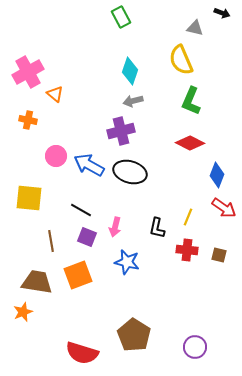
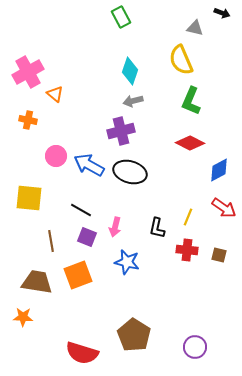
blue diamond: moved 2 px right, 5 px up; rotated 40 degrees clockwise
orange star: moved 5 px down; rotated 24 degrees clockwise
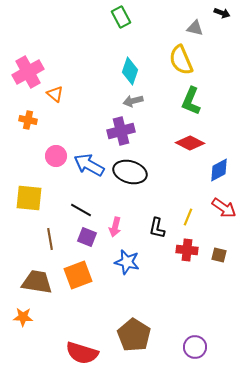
brown line: moved 1 px left, 2 px up
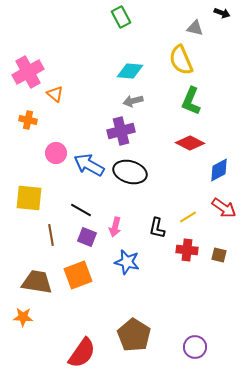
cyan diamond: rotated 76 degrees clockwise
pink circle: moved 3 px up
yellow line: rotated 36 degrees clockwise
brown line: moved 1 px right, 4 px up
red semicircle: rotated 72 degrees counterclockwise
